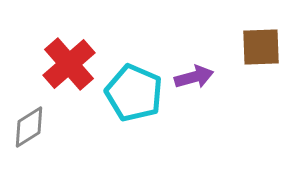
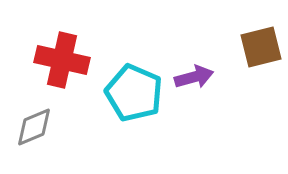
brown square: rotated 12 degrees counterclockwise
red cross: moved 7 px left, 4 px up; rotated 36 degrees counterclockwise
gray diamond: moved 5 px right; rotated 9 degrees clockwise
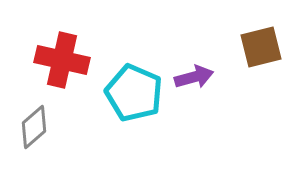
gray diamond: rotated 18 degrees counterclockwise
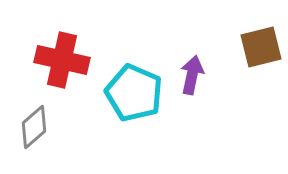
purple arrow: moved 2 px left, 2 px up; rotated 63 degrees counterclockwise
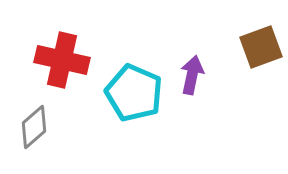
brown square: rotated 6 degrees counterclockwise
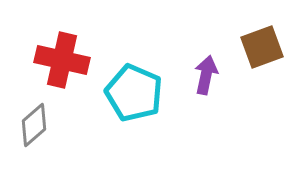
brown square: moved 1 px right
purple arrow: moved 14 px right
gray diamond: moved 2 px up
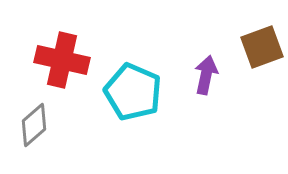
cyan pentagon: moved 1 px left, 1 px up
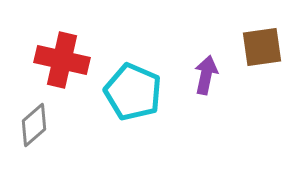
brown square: rotated 12 degrees clockwise
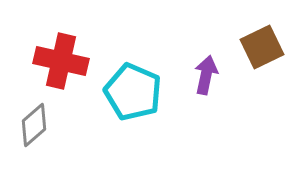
brown square: rotated 18 degrees counterclockwise
red cross: moved 1 px left, 1 px down
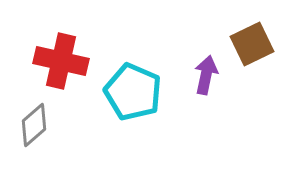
brown square: moved 10 px left, 3 px up
